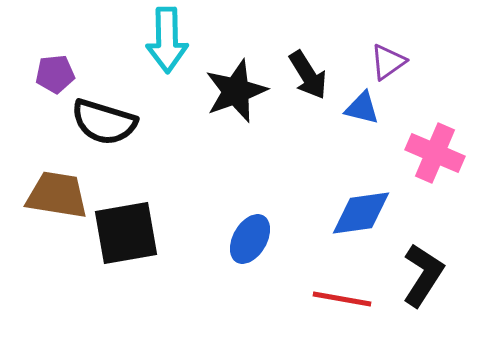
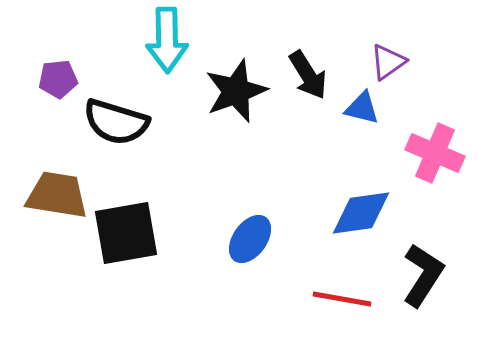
purple pentagon: moved 3 px right, 5 px down
black semicircle: moved 12 px right
blue ellipse: rotated 6 degrees clockwise
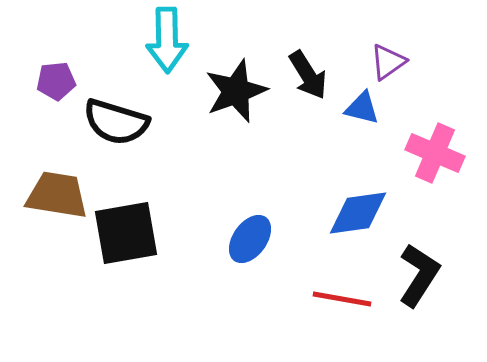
purple pentagon: moved 2 px left, 2 px down
blue diamond: moved 3 px left
black L-shape: moved 4 px left
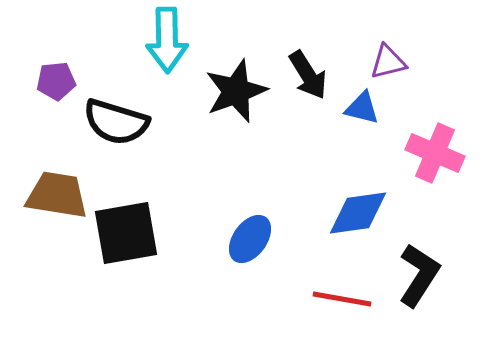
purple triangle: rotated 21 degrees clockwise
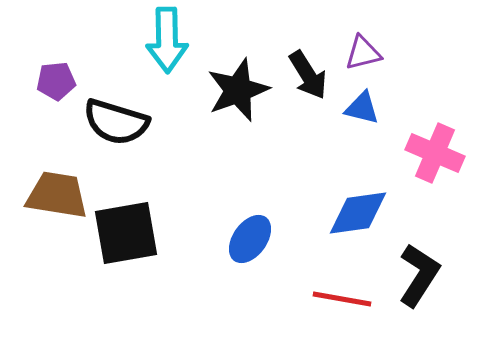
purple triangle: moved 25 px left, 9 px up
black star: moved 2 px right, 1 px up
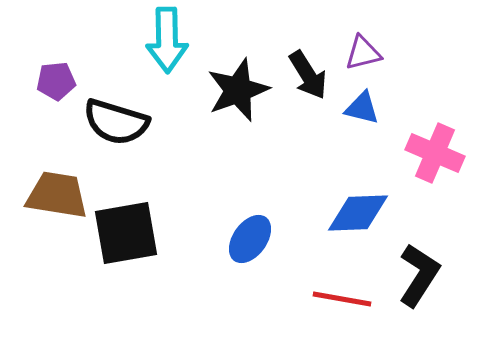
blue diamond: rotated 6 degrees clockwise
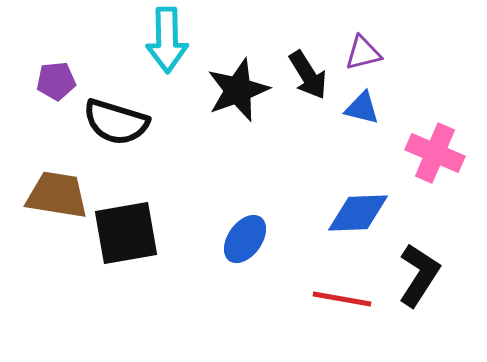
blue ellipse: moved 5 px left
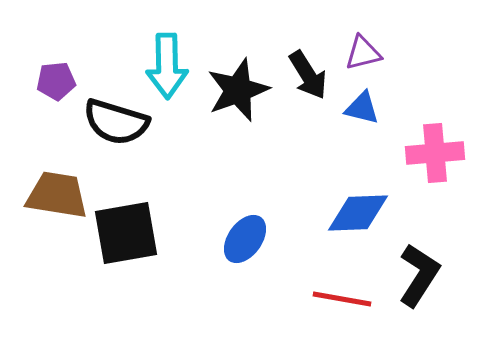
cyan arrow: moved 26 px down
pink cross: rotated 28 degrees counterclockwise
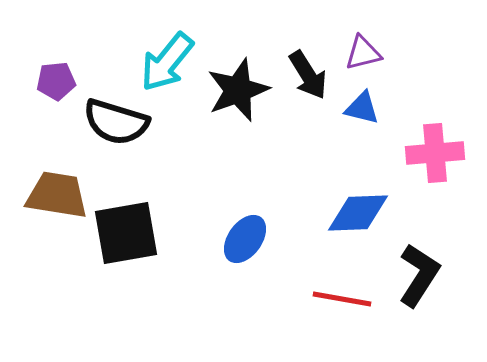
cyan arrow: moved 4 px up; rotated 40 degrees clockwise
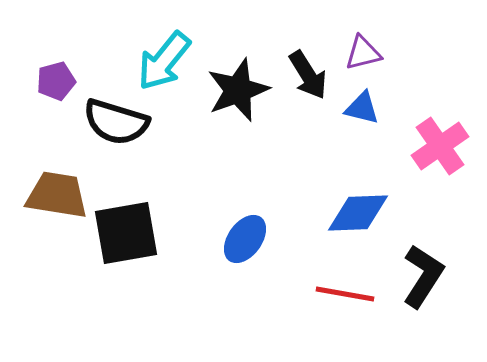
cyan arrow: moved 3 px left, 1 px up
purple pentagon: rotated 9 degrees counterclockwise
pink cross: moved 5 px right, 7 px up; rotated 30 degrees counterclockwise
black L-shape: moved 4 px right, 1 px down
red line: moved 3 px right, 5 px up
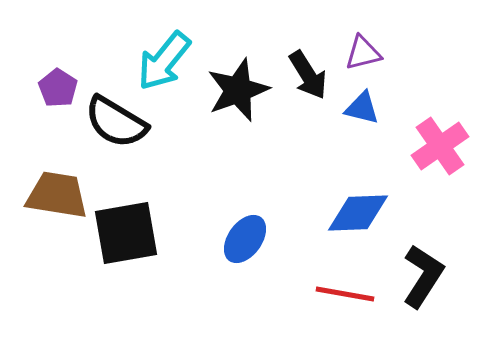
purple pentagon: moved 2 px right, 7 px down; rotated 24 degrees counterclockwise
black semicircle: rotated 14 degrees clockwise
